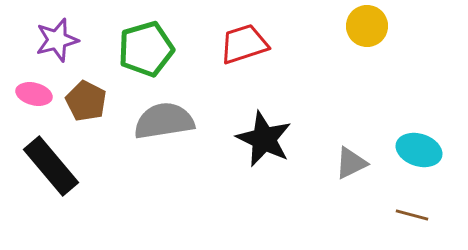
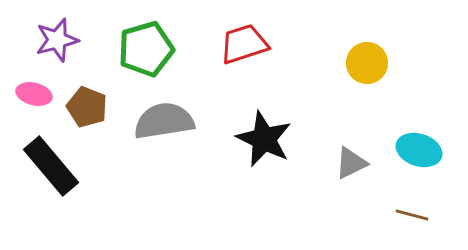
yellow circle: moved 37 px down
brown pentagon: moved 1 px right, 6 px down; rotated 6 degrees counterclockwise
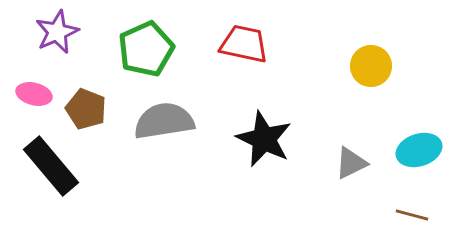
purple star: moved 8 px up; rotated 9 degrees counterclockwise
red trapezoid: rotated 30 degrees clockwise
green pentagon: rotated 8 degrees counterclockwise
yellow circle: moved 4 px right, 3 px down
brown pentagon: moved 1 px left, 2 px down
cyan ellipse: rotated 36 degrees counterclockwise
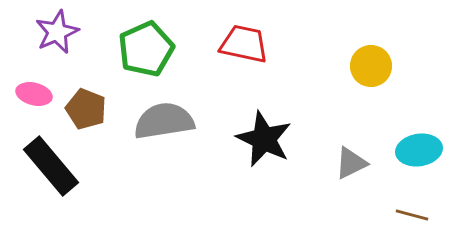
cyan ellipse: rotated 9 degrees clockwise
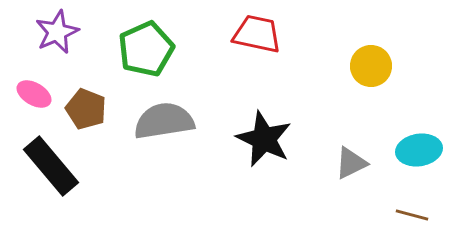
red trapezoid: moved 13 px right, 10 px up
pink ellipse: rotated 16 degrees clockwise
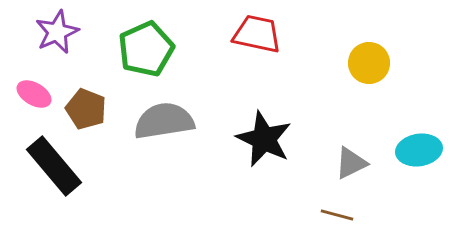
yellow circle: moved 2 px left, 3 px up
black rectangle: moved 3 px right
brown line: moved 75 px left
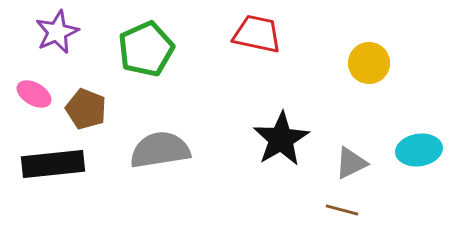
gray semicircle: moved 4 px left, 29 px down
black star: moved 17 px right; rotated 16 degrees clockwise
black rectangle: moved 1 px left, 2 px up; rotated 56 degrees counterclockwise
brown line: moved 5 px right, 5 px up
